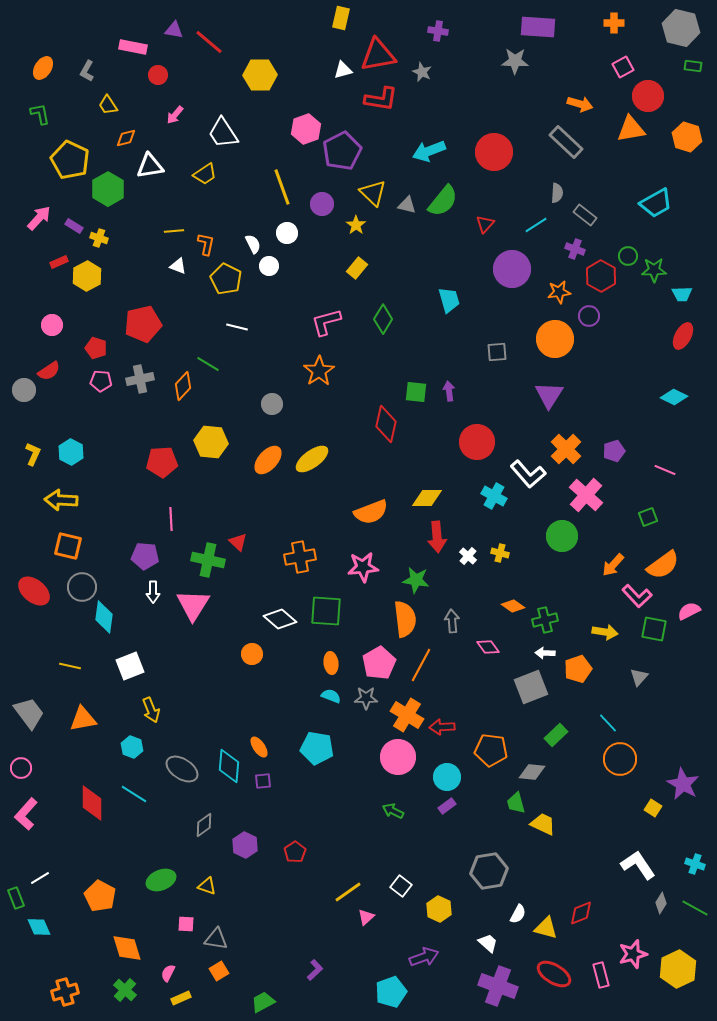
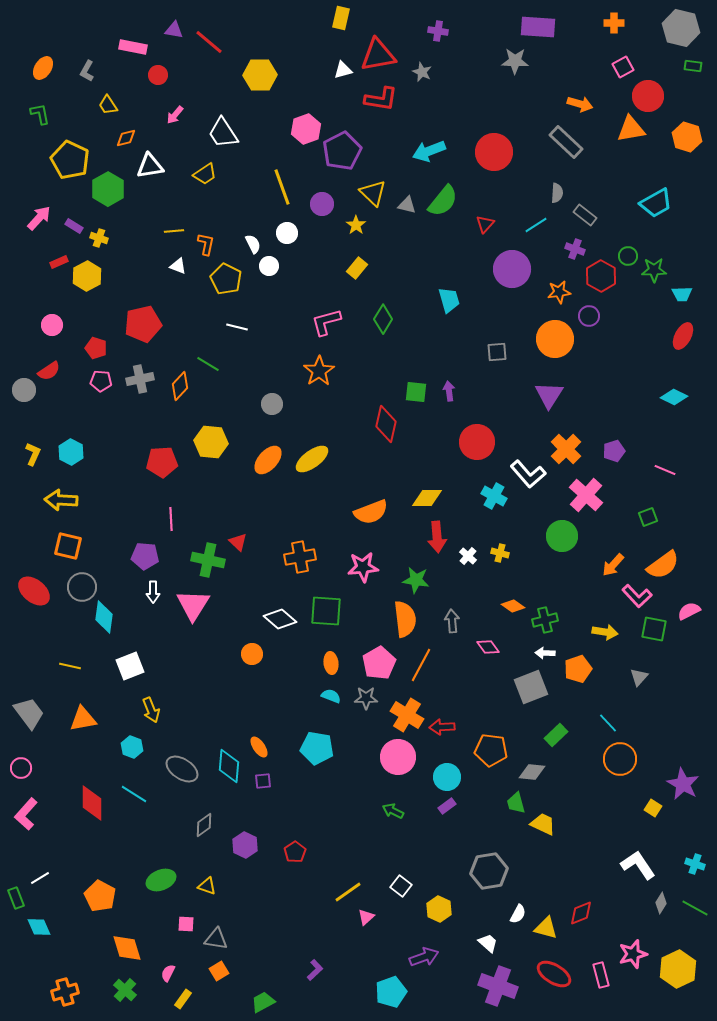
orange diamond at (183, 386): moved 3 px left
yellow rectangle at (181, 998): moved 2 px right, 1 px down; rotated 30 degrees counterclockwise
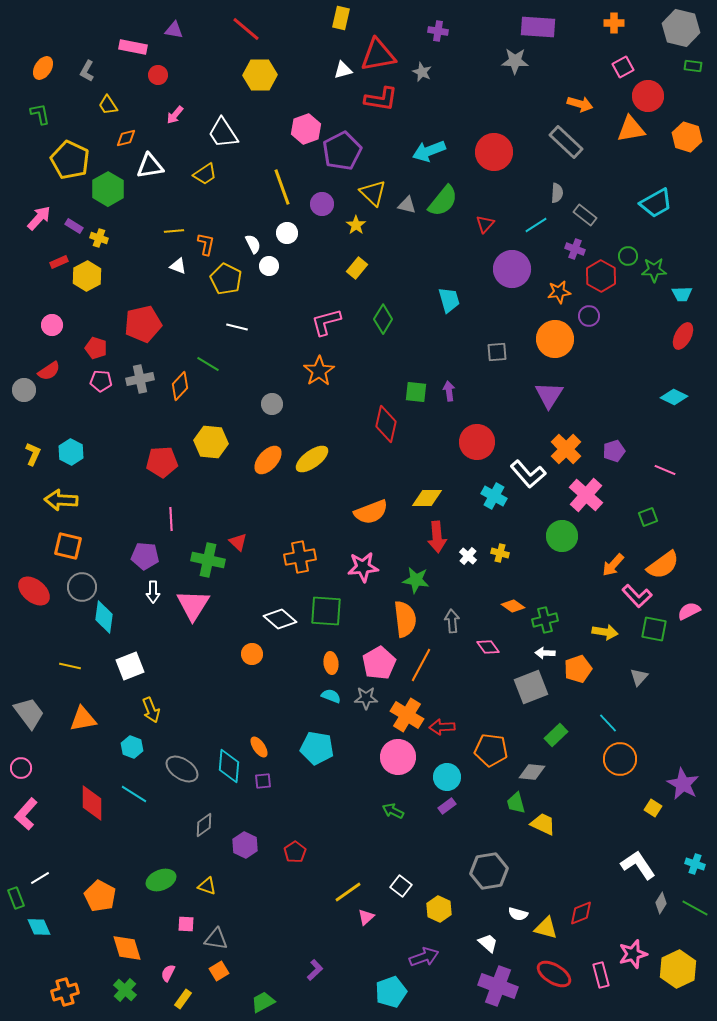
red line at (209, 42): moved 37 px right, 13 px up
white semicircle at (518, 914): rotated 78 degrees clockwise
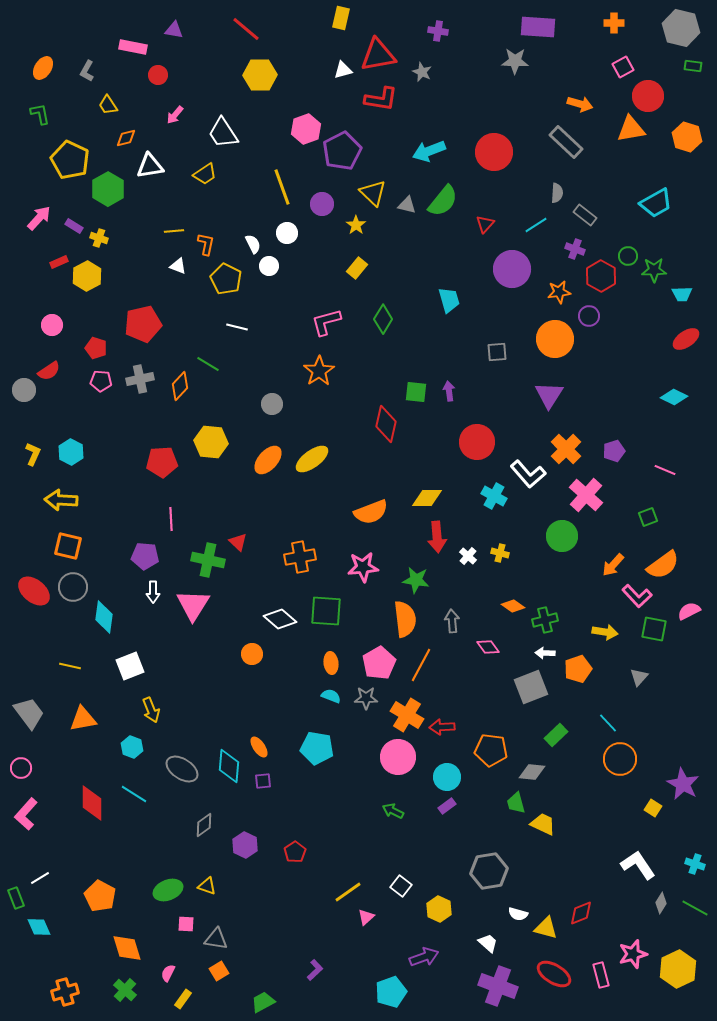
red ellipse at (683, 336): moved 3 px right, 3 px down; rotated 28 degrees clockwise
gray circle at (82, 587): moved 9 px left
green ellipse at (161, 880): moved 7 px right, 10 px down
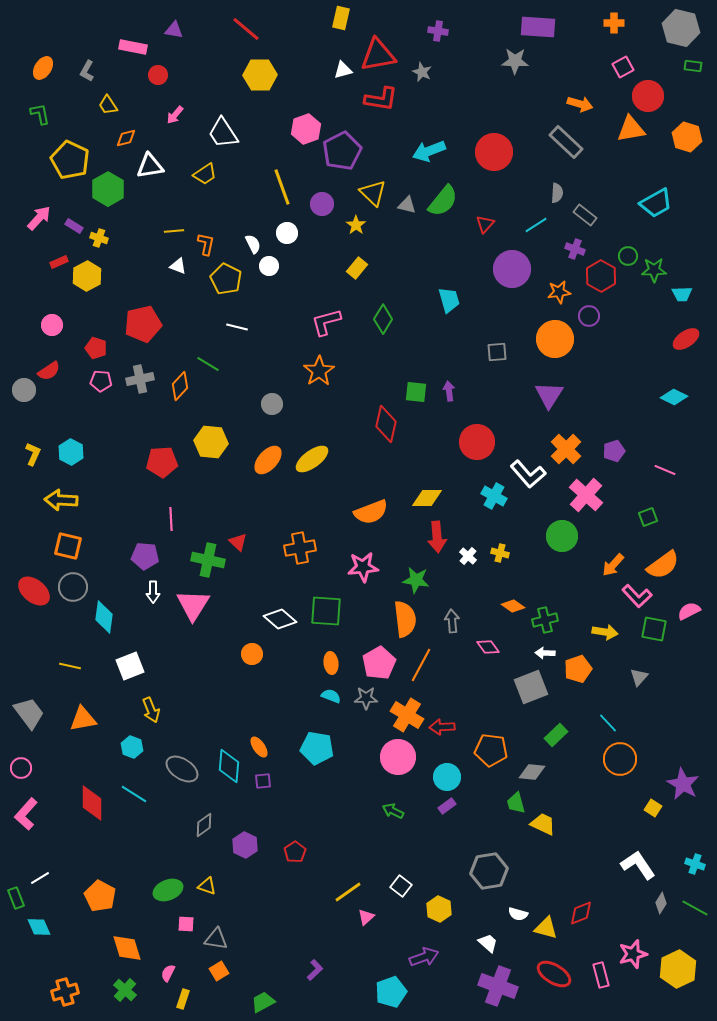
orange cross at (300, 557): moved 9 px up
yellow rectangle at (183, 999): rotated 18 degrees counterclockwise
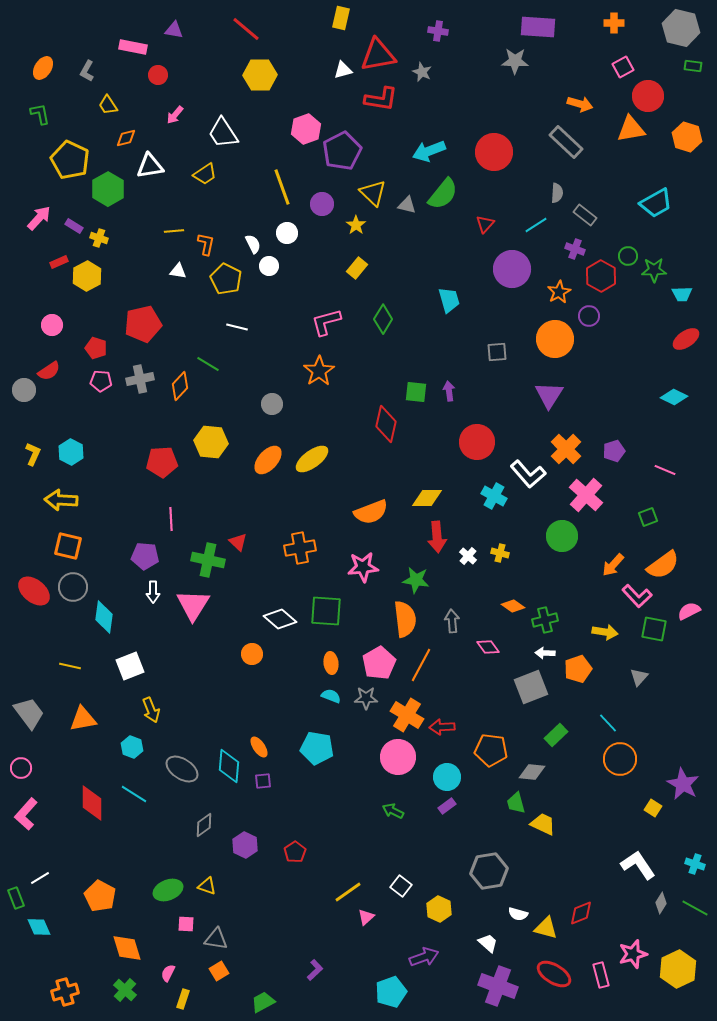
green semicircle at (443, 201): moved 7 px up
white triangle at (178, 266): moved 5 px down; rotated 12 degrees counterclockwise
orange star at (559, 292): rotated 20 degrees counterclockwise
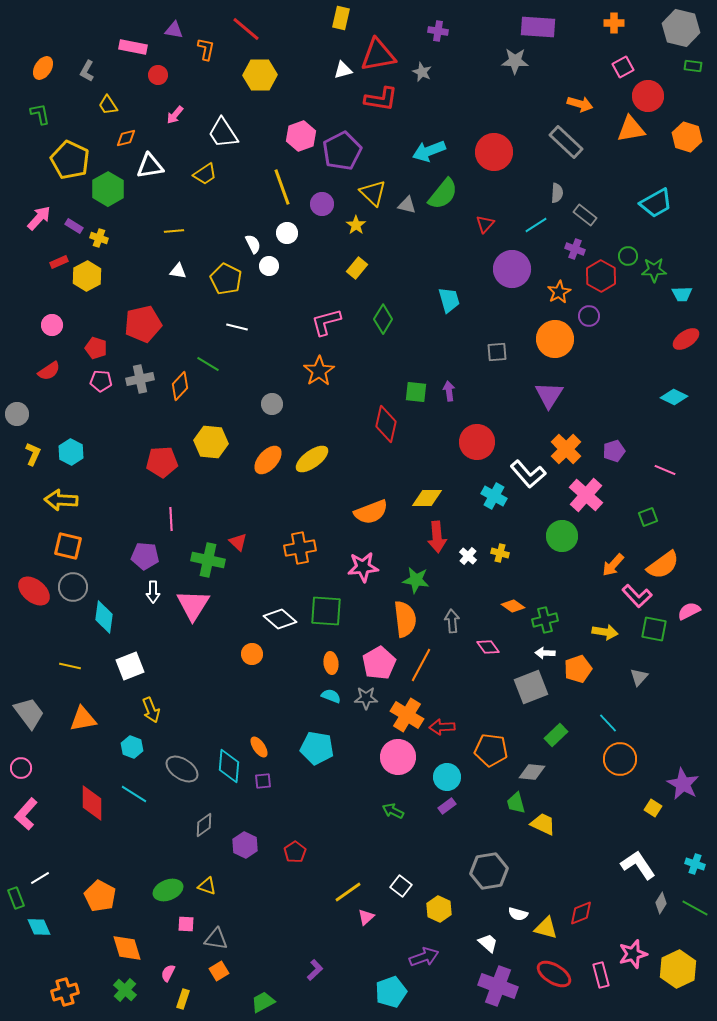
pink hexagon at (306, 129): moved 5 px left, 7 px down
orange L-shape at (206, 244): moved 195 px up
gray circle at (24, 390): moved 7 px left, 24 px down
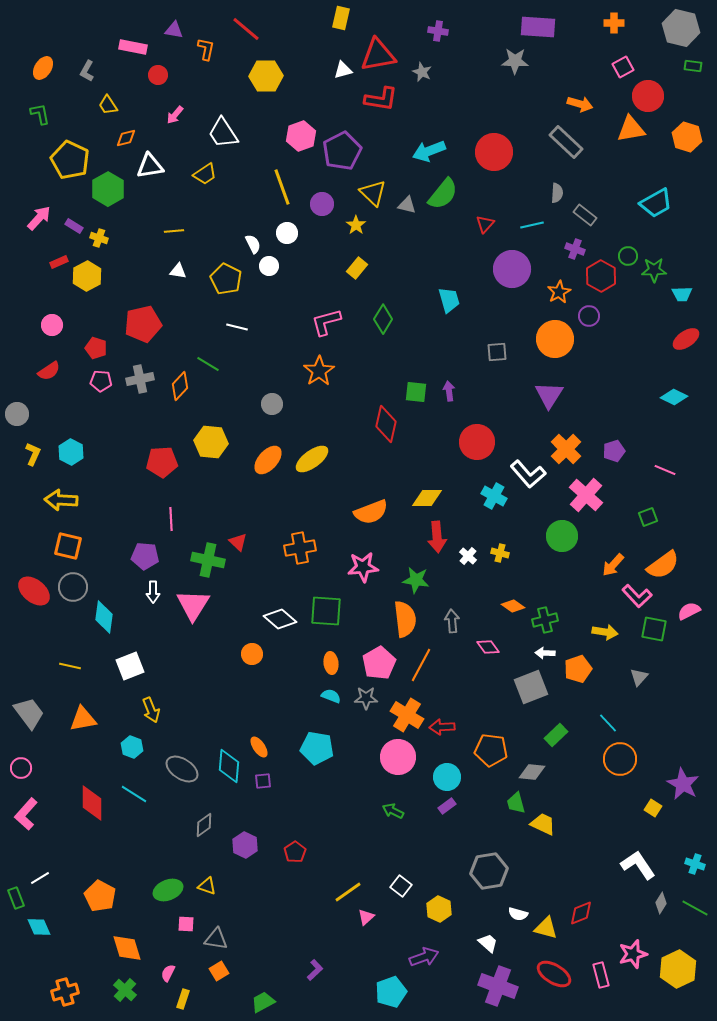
yellow hexagon at (260, 75): moved 6 px right, 1 px down
cyan line at (536, 225): moved 4 px left; rotated 20 degrees clockwise
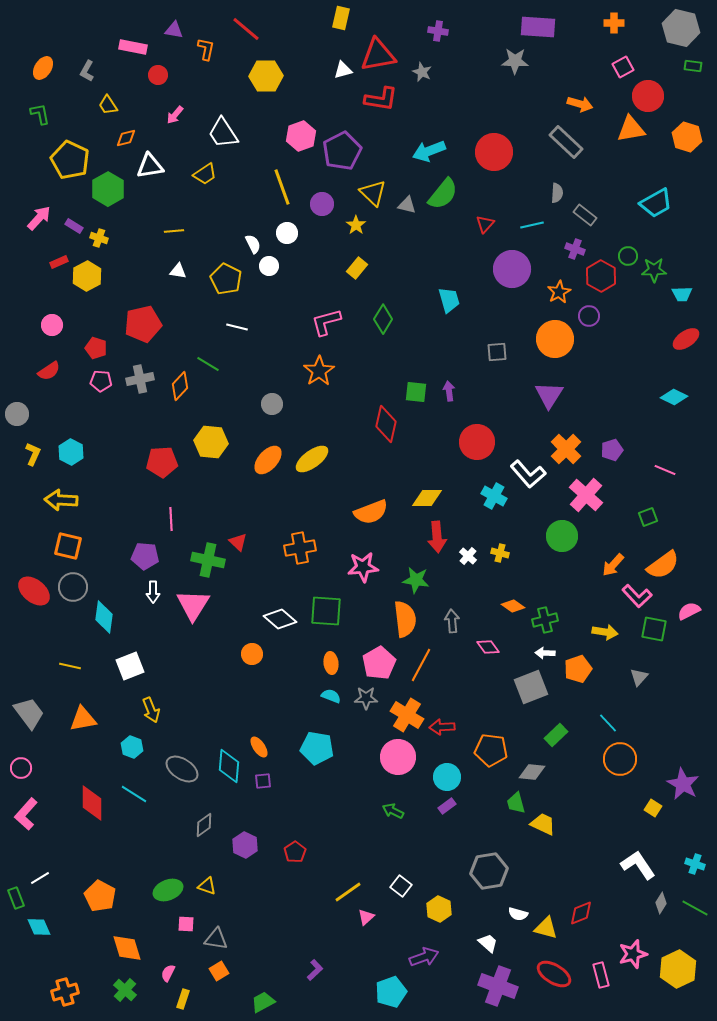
purple pentagon at (614, 451): moved 2 px left, 1 px up
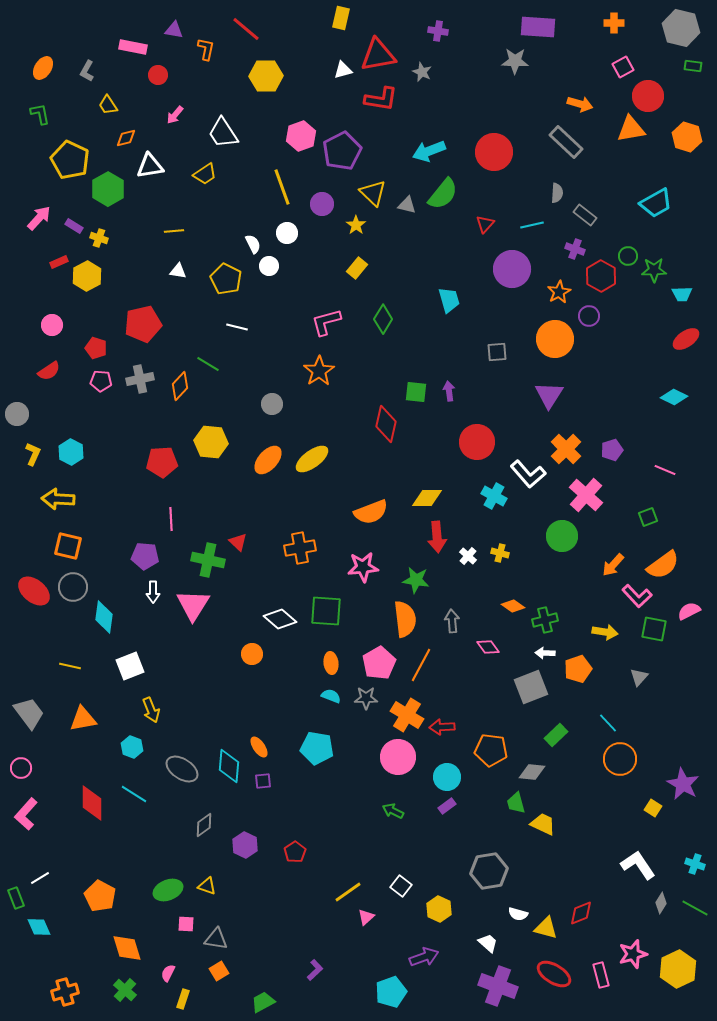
yellow arrow at (61, 500): moved 3 px left, 1 px up
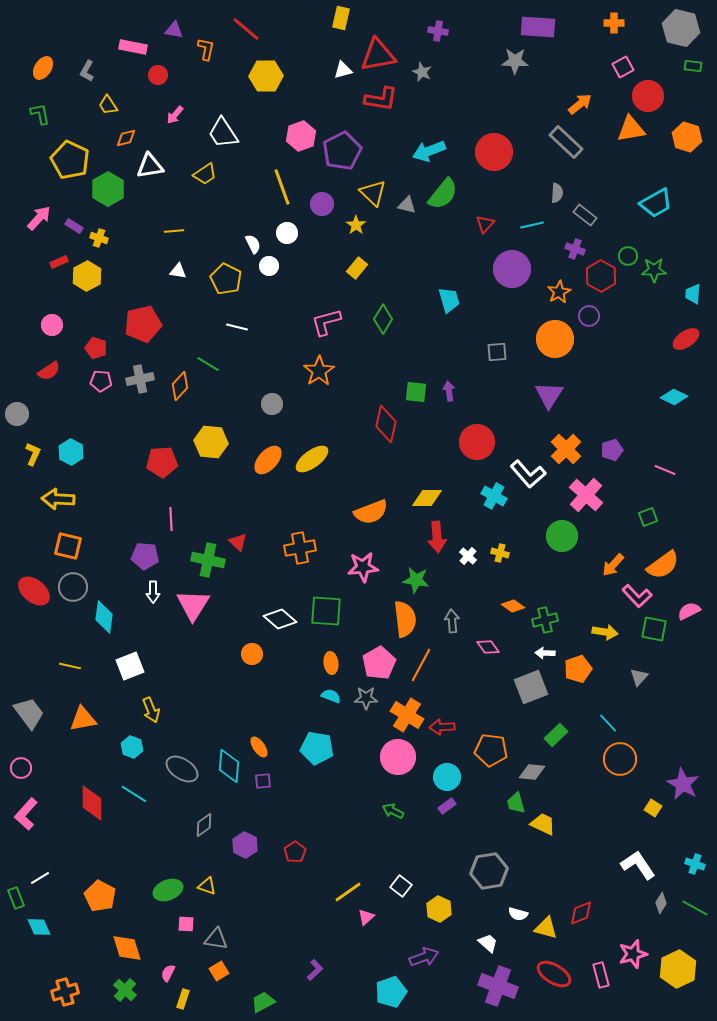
orange arrow at (580, 104): rotated 55 degrees counterclockwise
cyan trapezoid at (682, 294): moved 11 px right; rotated 95 degrees clockwise
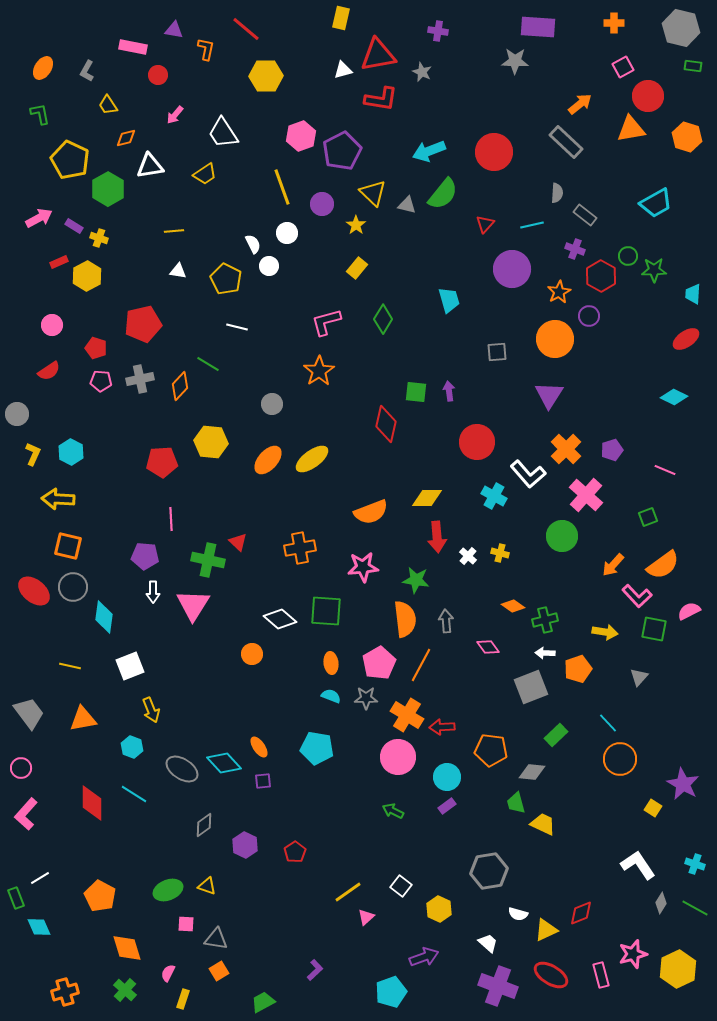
pink arrow at (39, 218): rotated 20 degrees clockwise
gray arrow at (452, 621): moved 6 px left
cyan diamond at (229, 766): moved 5 px left, 3 px up; rotated 48 degrees counterclockwise
yellow triangle at (546, 928): moved 2 px down; rotated 40 degrees counterclockwise
red ellipse at (554, 974): moved 3 px left, 1 px down
